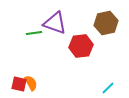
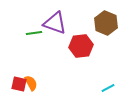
brown hexagon: rotated 25 degrees counterclockwise
cyan line: rotated 16 degrees clockwise
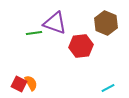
red square: rotated 14 degrees clockwise
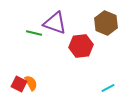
green line: rotated 21 degrees clockwise
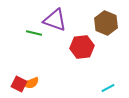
purple triangle: moved 3 px up
red hexagon: moved 1 px right, 1 px down
orange semicircle: rotated 98 degrees clockwise
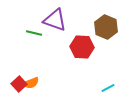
brown hexagon: moved 4 px down
red hexagon: rotated 10 degrees clockwise
red square: rotated 21 degrees clockwise
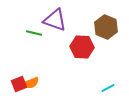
red square: rotated 21 degrees clockwise
